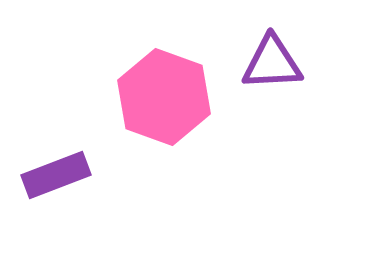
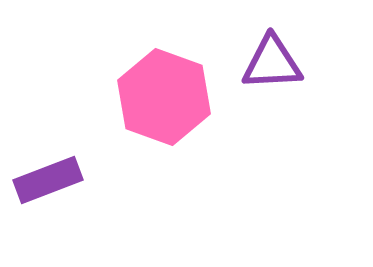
purple rectangle: moved 8 px left, 5 px down
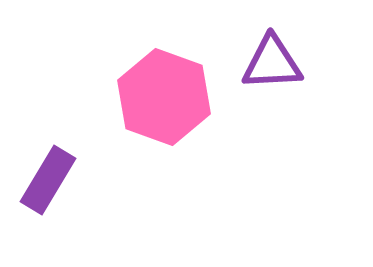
purple rectangle: rotated 38 degrees counterclockwise
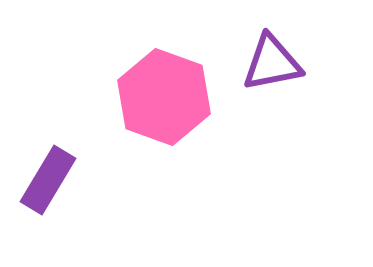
purple triangle: rotated 8 degrees counterclockwise
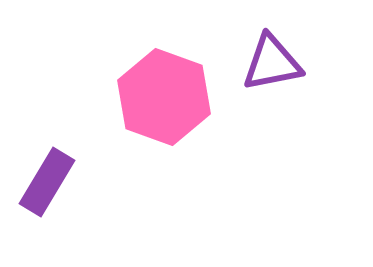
purple rectangle: moved 1 px left, 2 px down
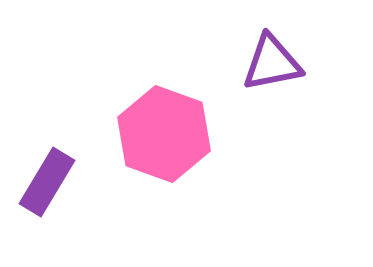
pink hexagon: moved 37 px down
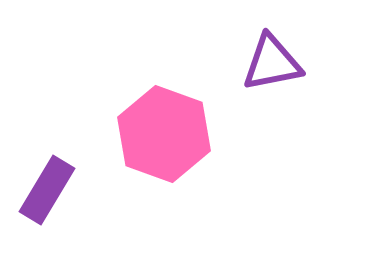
purple rectangle: moved 8 px down
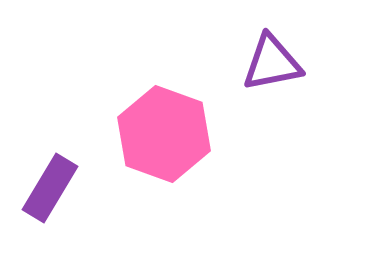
purple rectangle: moved 3 px right, 2 px up
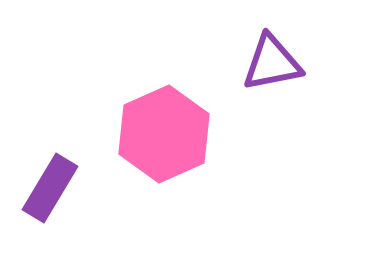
pink hexagon: rotated 16 degrees clockwise
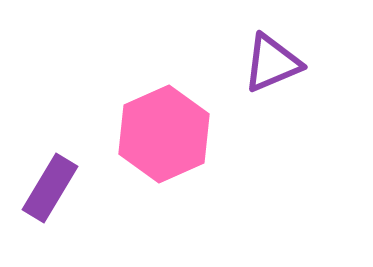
purple triangle: rotated 12 degrees counterclockwise
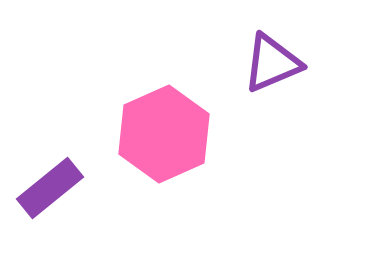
purple rectangle: rotated 20 degrees clockwise
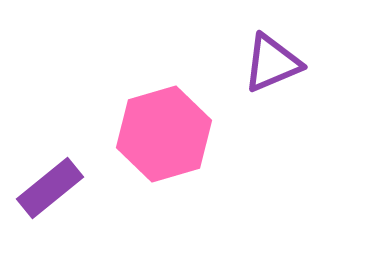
pink hexagon: rotated 8 degrees clockwise
